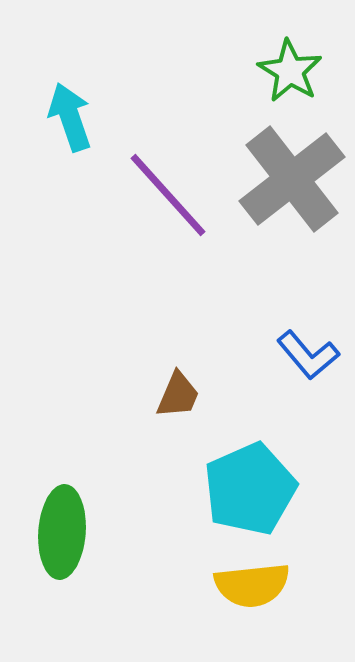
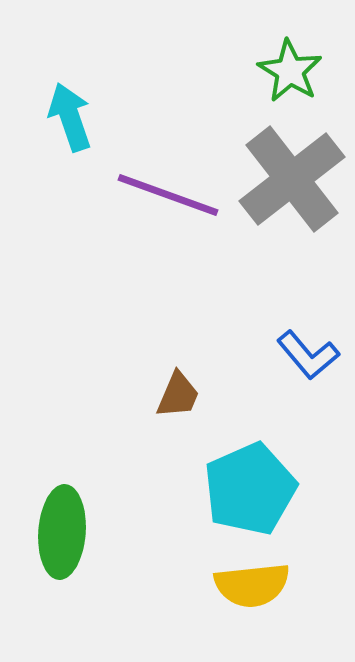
purple line: rotated 28 degrees counterclockwise
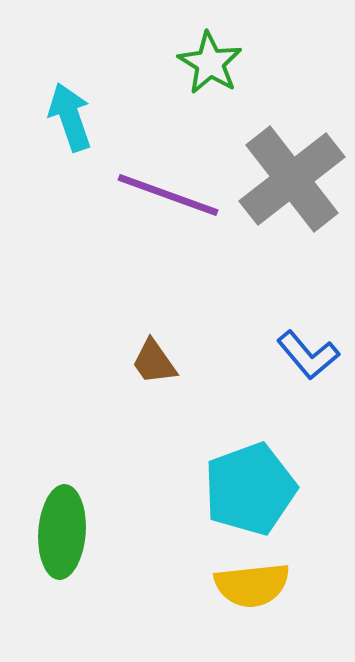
green star: moved 80 px left, 8 px up
brown trapezoid: moved 24 px left, 33 px up; rotated 122 degrees clockwise
cyan pentagon: rotated 4 degrees clockwise
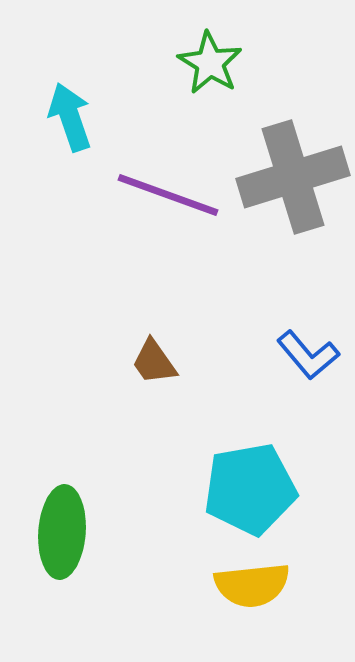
gray cross: moved 1 px right, 2 px up; rotated 21 degrees clockwise
cyan pentagon: rotated 10 degrees clockwise
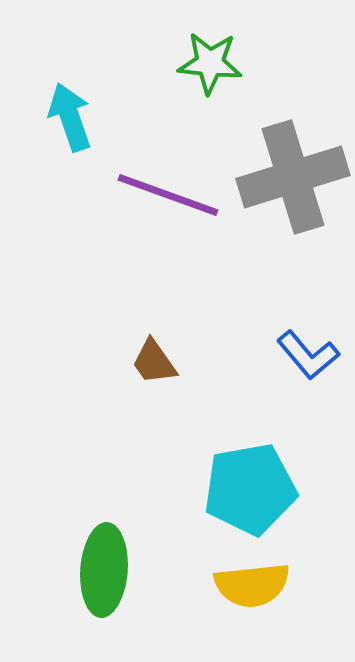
green star: rotated 26 degrees counterclockwise
green ellipse: moved 42 px right, 38 px down
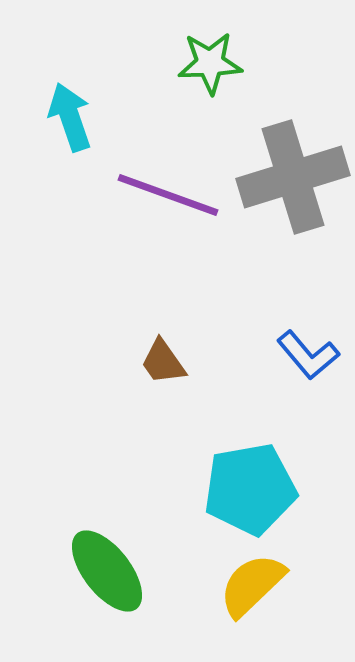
green star: rotated 8 degrees counterclockwise
brown trapezoid: moved 9 px right
green ellipse: moved 3 px right, 1 px down; rotated 42 degrees counterclockwise
yellow semicircle: rotated 142 degrees clockwise
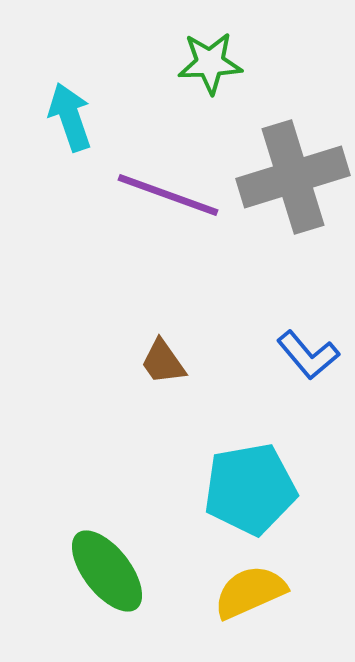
yellow semicircle: moved 2 px left, 7 px down; rotated 20 degrees clockwise
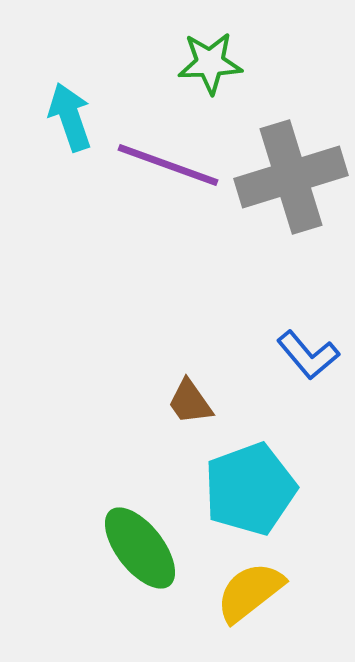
gray cross: moved 2 px left
purple line: moved 30 px up
brown trapezoid: moved 27 px right, 40 px down
cyan pentagon: rotated 10 degrees counterclockwise
green ellipse: moved 33 px right, 23 px up
yellow semicircle: rotated 14 degrees counterclockwise
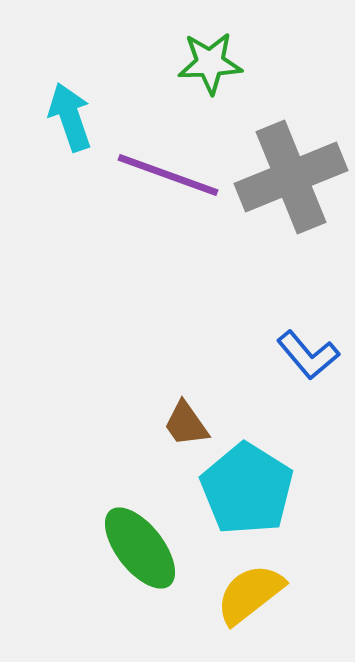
purple line: moved 10 px down
gray cross: rotated 5 degrees counterclockwise
brown trapezoid: moved 4 px left, 22 px down
cyan pentagon: moved 3 px left; rotated 20 degrees counterclockwise
yellow semicircle: moved 2 px down
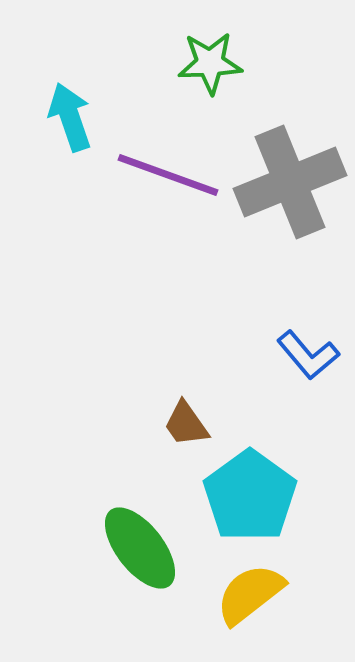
gray cross: moved 1 px left, 5 px down
cyan pentagon: moved 3 px right, 7 px down; rotated 4 degrees clockwise
